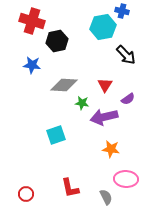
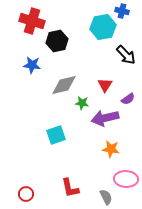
gray diamond: rotated 16 degrees counterclockwise
purple arrow: moved 1 px right, 1 px down
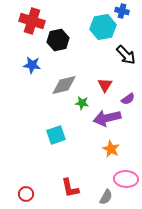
black hexagon: moved 1 px right, 1 px up
purple arrow: moved 2 px right
orange star: rotated 18 degrees clockwise
gray semicircle: rotated 56 degrees clockwise
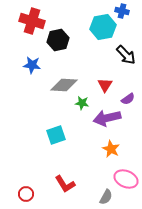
gray diamond: rotated 16 degrees clockwise
pink ellipse: rotated 20 degrees clockwise
red L-shape: moved 5 px left, 4 px up; rotated 20 degrees counterclockwise
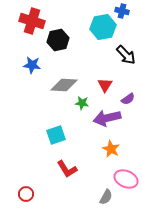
red L-shape: moved 2 px right, 15 px up
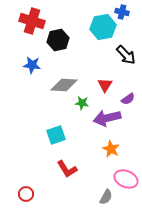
blue cross: moved 1 px down
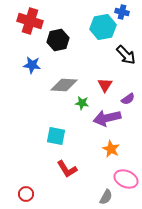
red cross: moved 2 px left
cyan square: moved 1 px down; rotated 30 degrees clockwise
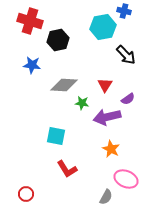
blue cross: moved 2 px right, 1 px up
purple arrow: moved 1 px up
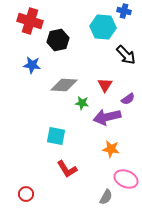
cyan hexagon: rotated 15 degrees clockwise
orange star: rotated 18 degrees counterclockwise
